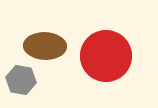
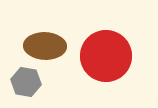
gray hexagon: moved 5 px right, 2 px down
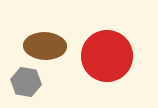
red circle: moved 1 px right
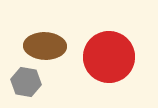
red circle: moved 2 px right, 1 px down
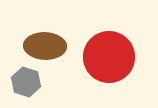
gray hexagon: rotated 8 degrees clockwise
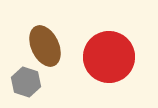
brown ellipse: rotated 63 degrees clockwise
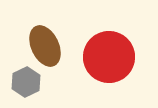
gray hexagon: rotated 16 degrees clockwise
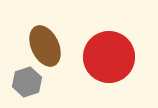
gray hexagon: moved 1 px right; rotated 8 degrees clockwise
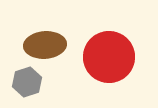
brown ellipse: moved 1 px up; rotated 69 degrees counterclockwise
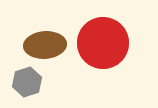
red circle: moved 6 px left, 14 px up
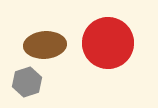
red circle: moved 5 px right
